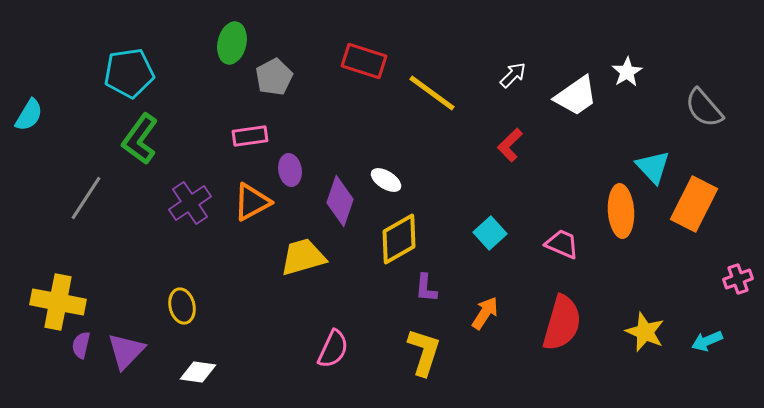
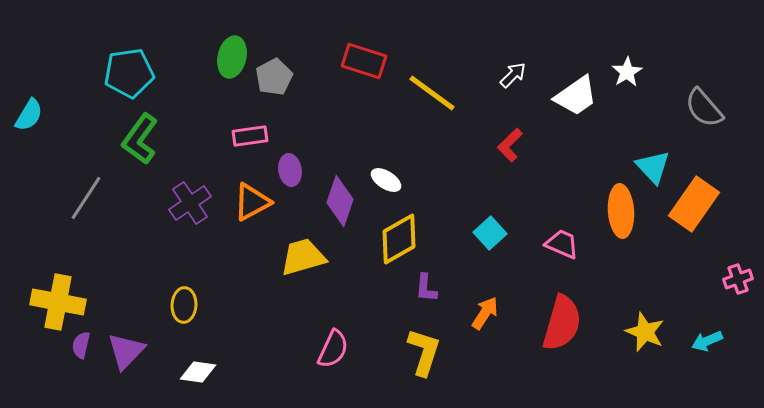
green ellipse: moved 14 px down
orange rectangle: rotated 8 degrees clockwise
yellow ellipse: moved 2 px right, 1 px up; rotated 16 degrees clockwise
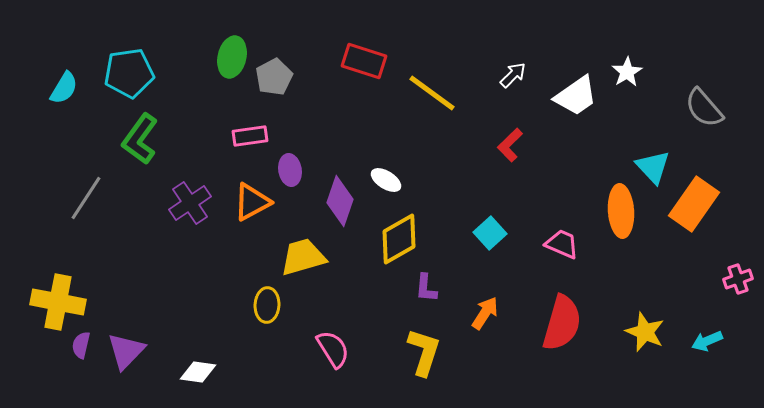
cyan semicircle: moved 35 px right, 27 px up
yellow ellipse: moved 83 px right
pink semicircle: rotated 57 degrees counterclockwise
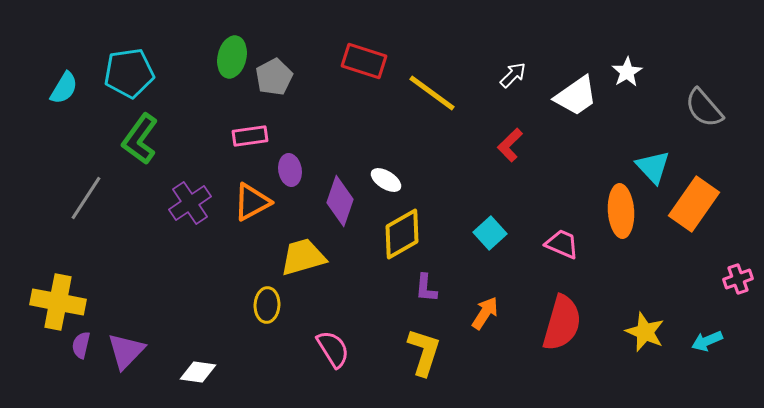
yellow diamond: moved 3 px right, 5 px up
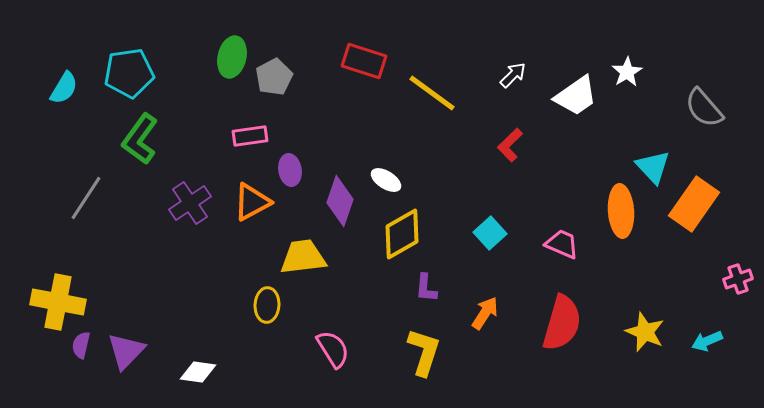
yellow trapezoid: rotated 9 degrees clockwise
